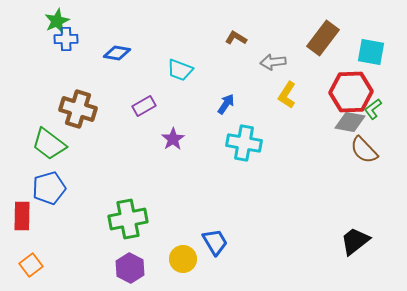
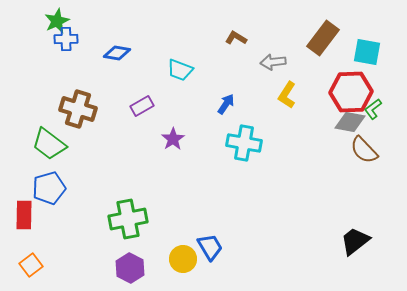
cyan square: moved 4 px left
purple rectangle: moved 2 px left
red rectangle: moved 2 px right, 1 px up
blue trapezoid: moved 5 px left, 5 px down
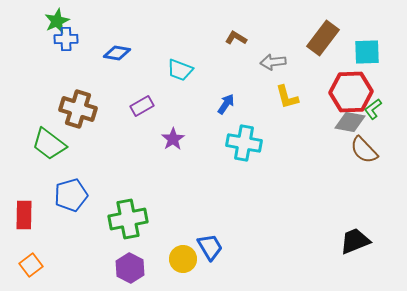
cyan square: rotated 12 degrees counterclockwise
yellow L-shape: moved 2 px down; rotated 48 degrees counterclockwise
blue pentagon: moved 22 px right, 7 px down
black trapezoid: rotated 16 degrees clockwise
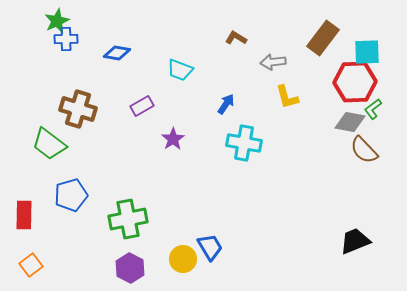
red hexagon: moved 4 px right, 10 px up
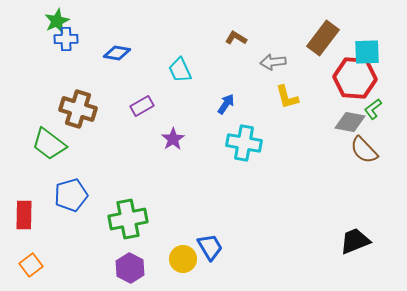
cyan trapezoid: rotated 44 degrees clockwise
red hexagon: moved 4 px up; rotated 6 degrees clockwise
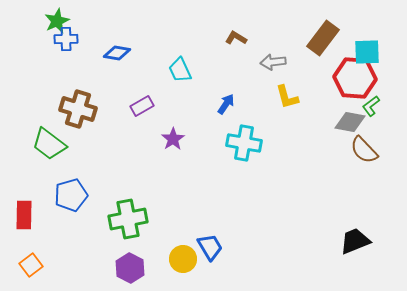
green L-shape: moved 2 px left, 3 px up
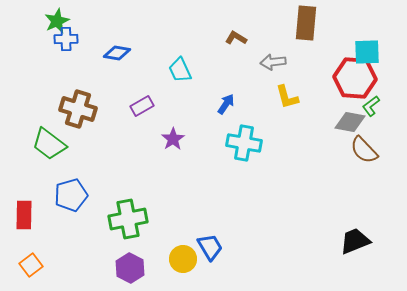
brown rectangle: moved 17 px left, 15 px up; rotated 32 degrees counterclockwise
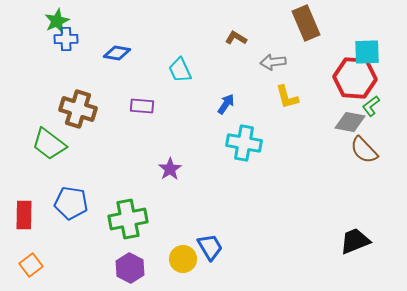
brown rectangle: rotated 28 degrees counterclockwise
purple rectangle: rotated 35 degrees clockwise
purple star: moved 3 px left, 30 px down
blue pentagon: moved 8 px down; rotated 24 degrees clockwise
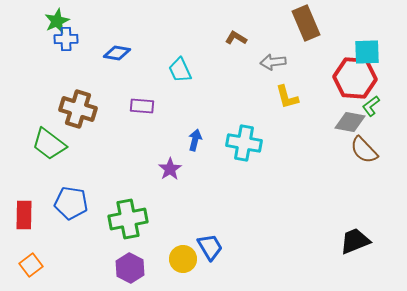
blue arrow: moved 31 px left, 36 px down; rotated 20 degrees counterclockwise
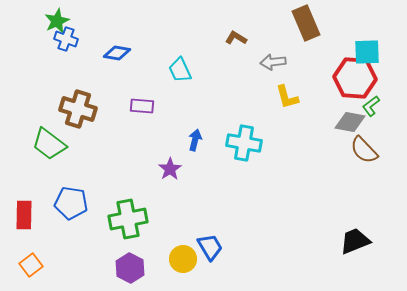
blue cross: rotated 20 degrees clockwise
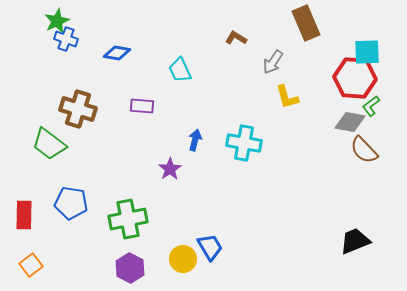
gray arrow: rotated 50 degrees counterclockwise
